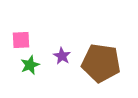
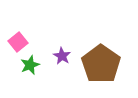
pink square: moved 3 px left, 2 px down; rotated 36 degrees counterclockwise
brown pentagon: moved 1 px down; rotated 27 degrees clockwise
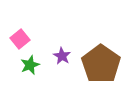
pink square: moved 2 px right, 3 px up
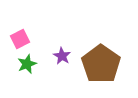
pink square: rotated 12 degrees clockwise
green star: moved 3 px left, 1 px up
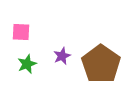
pink square: moved 1 px right, 7 px up; rotated 30 degrees clockwise
purple star: rotated 18 degrees clockwise
